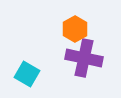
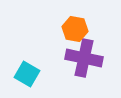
orange hexagon: rotated 20 degrees counterclockwise
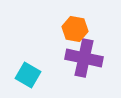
cyan square: moved 1 px right, 1 px down
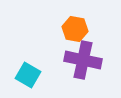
purple cross: moved 1 px left, 2 px down
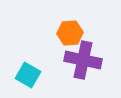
orange hexagon: moved 5 px left, 4 px down; rotated 15 degrees counterclockwise
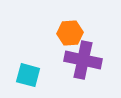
cyan square: rotated 15 degrees counterclockwise
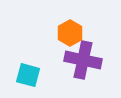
orange hexagon: rotated 25 degrees counterclockwise
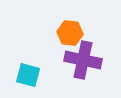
orange hexagon: rotated 25 degrees counterclockwise
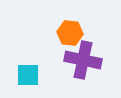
cyan square: rotated 15 degrees counterclockwise
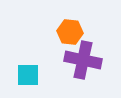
orange hexagon: moved 1 px up
